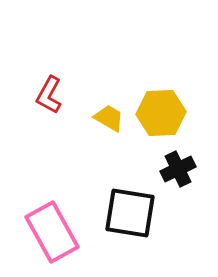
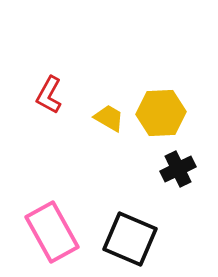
black square: moved 26 px down; rotated 14 degrees clockwise
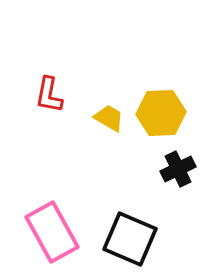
red L-shape: rotated 18 degrees counterclockwise
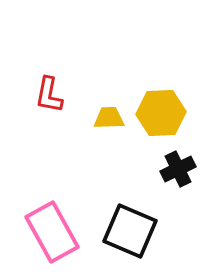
yellow trapezoid: rotated 32 degrees counterclockwise
black square: moved 8 px up
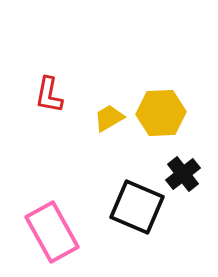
yellow trapezoid: rotated 28 degrees counterclockwise
black cross: moved 5 px right, 5 px down; rotated 12 degrees counterclockwise
black square: moved 7 px right, 24 px up
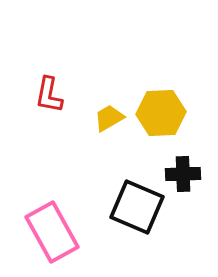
black cross: rotated 36 degrees clockwise
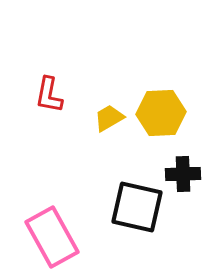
black square: rotated 10 degrees counterclockwise
pink rectangle: moved 5 px down
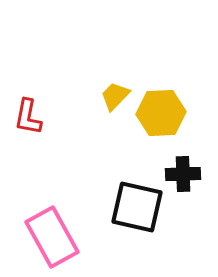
red L-shape: moved 21 px left, 22 px down
yellow trapezoid: moved 6 px right, 22 px up; rotated 16 degrees counterclockwise
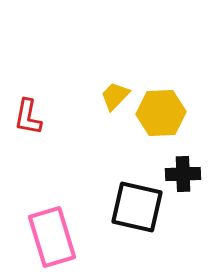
pink rectangle: rotated 12 degrees clockwise
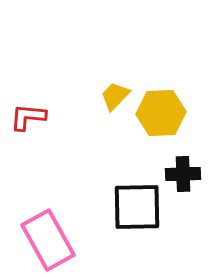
red L-shape: rotated 84 degrees clockwise
black square: rotated 14 degrees counterclockwise
pink rectangle: moved 4 px left, 3 px down; rotated 12 degrees counterclockwise
